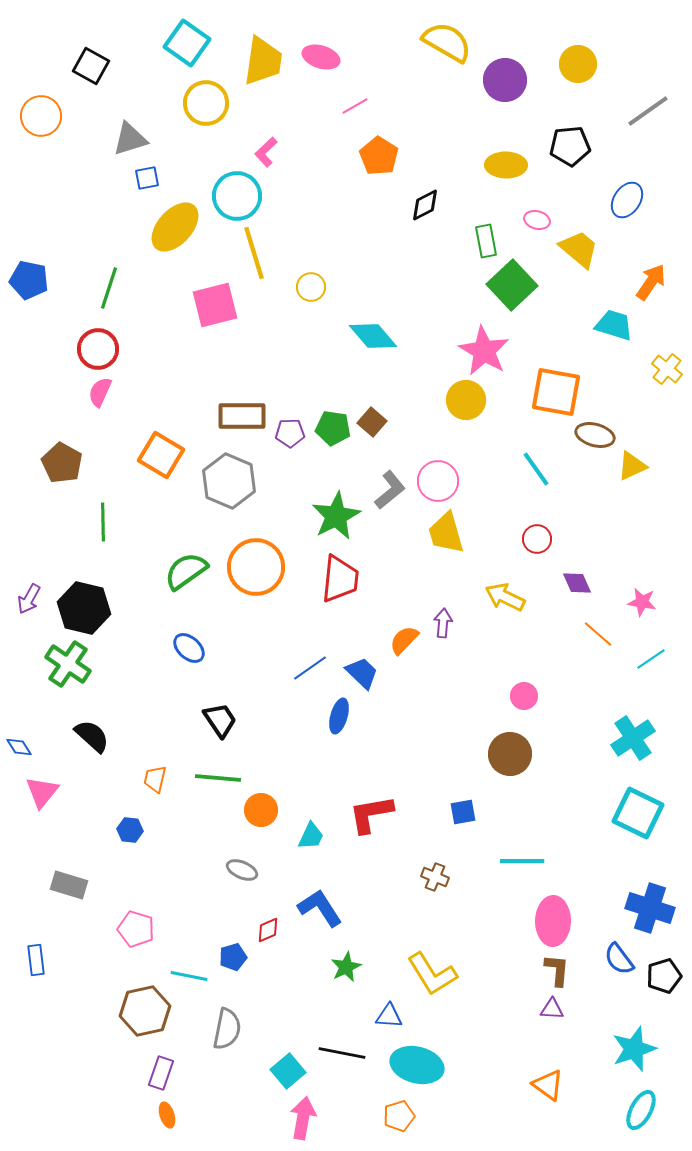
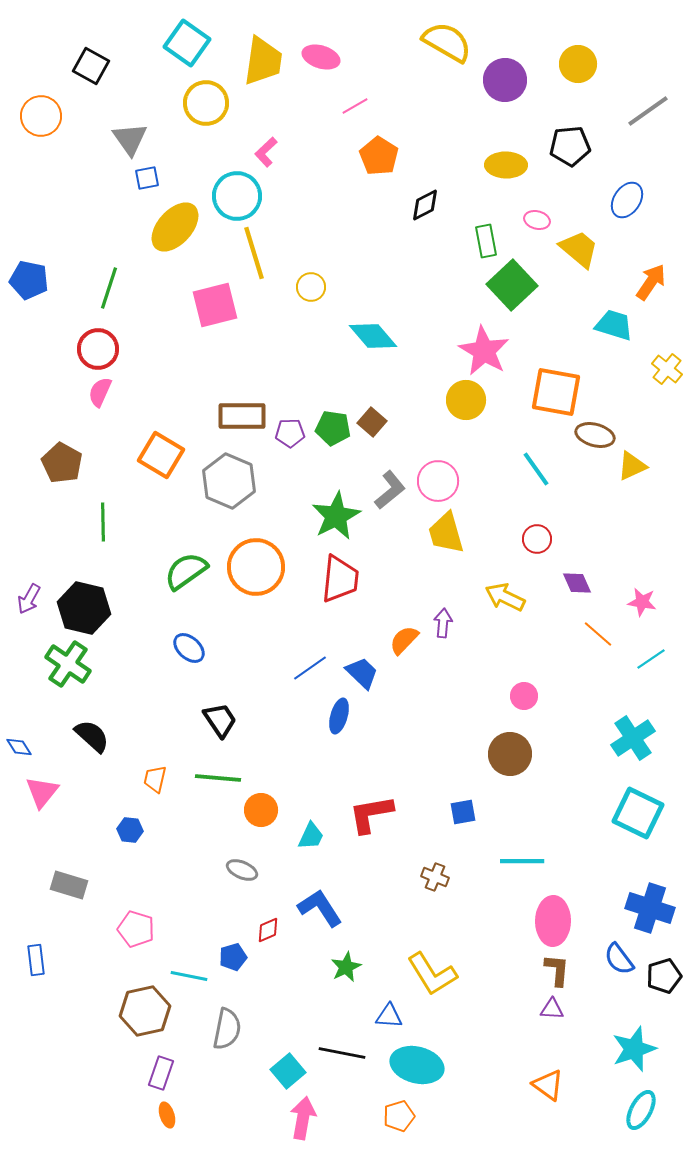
gray triangle at (130, 139): rotated 48 degrees counterclockwise
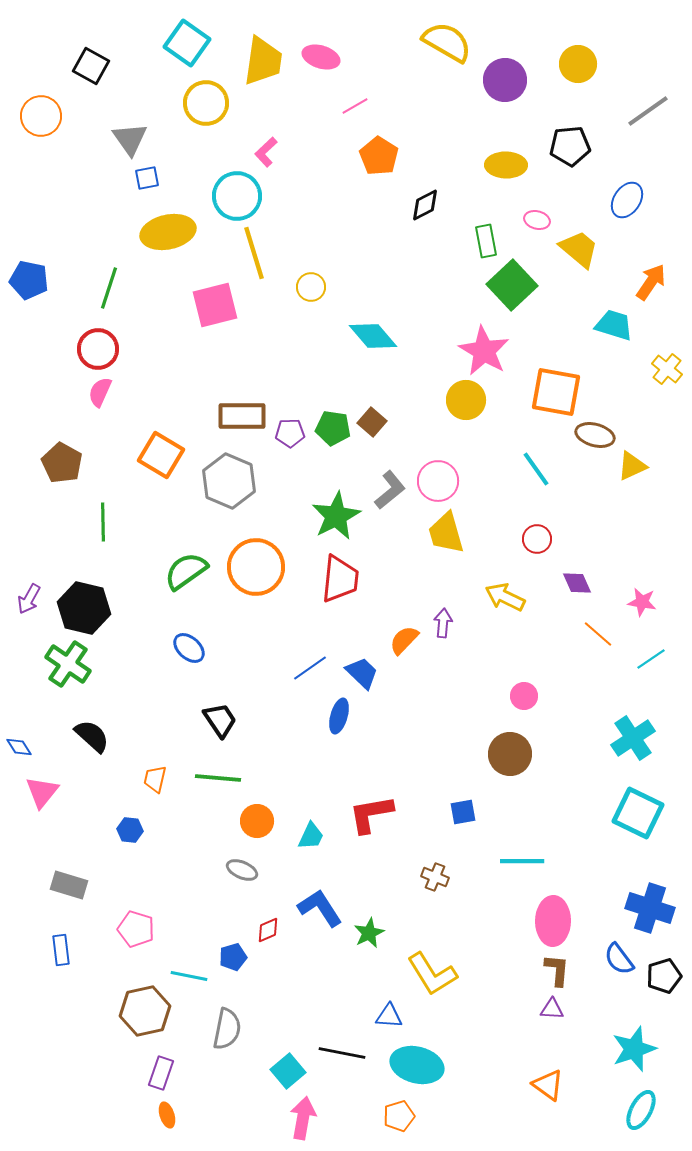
yellow ellipse at (175, 227): moved 7 px left, 5 px down; rotated 36 degrees clockwise
orange circle at (261, 810): moved 4 px left, 11 px down
blue rectangle at (36, 960): moved 25 px right, 10 px up
green star at (346, 967): moved 23 px right, 34 px up
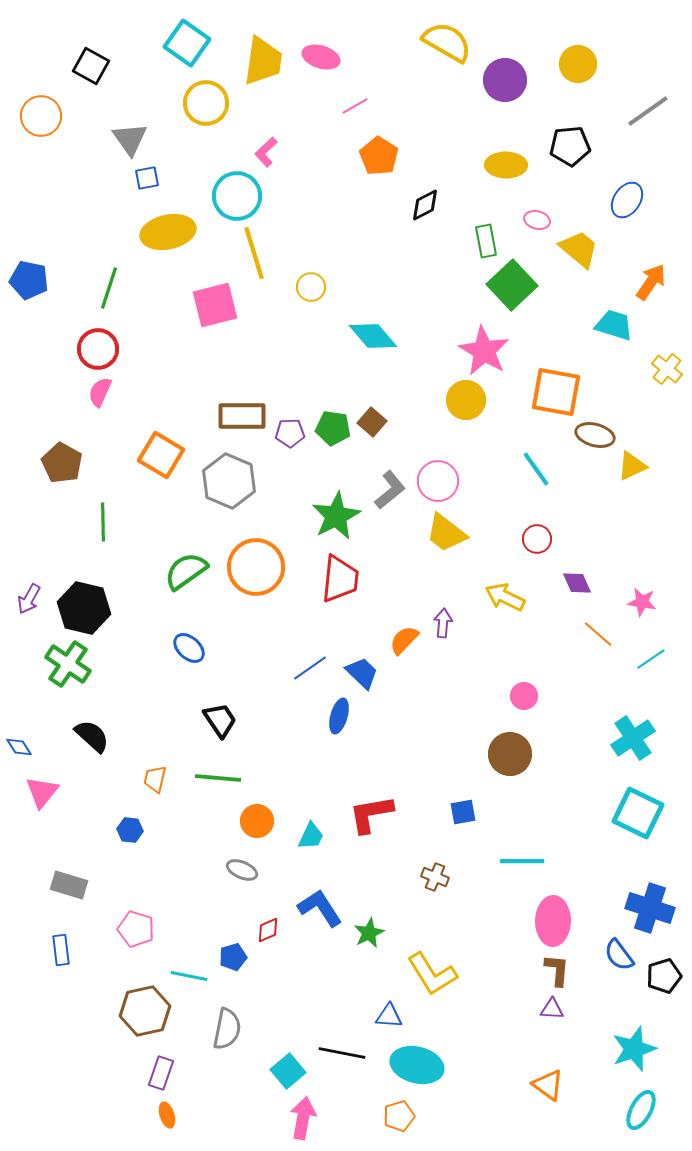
yellow trapezoid at (446, 533): rotated 36 degrees counterclockwise
blue semicircle at (619, 959): moved 4 px up
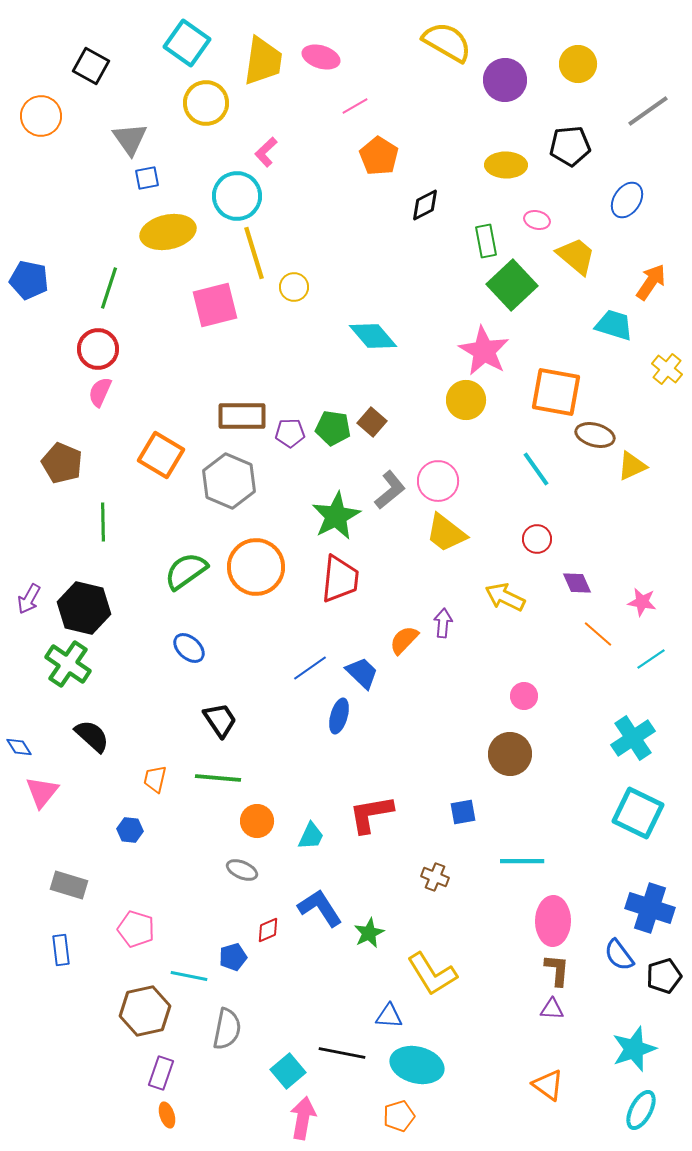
yellow trapezoid at (579, 249): moved 3 px left, 7 px down
yellow circle at (311, 287): moved 17 px left
brown pentagon at (62, 463): rotated 6 degrees counterclockwise
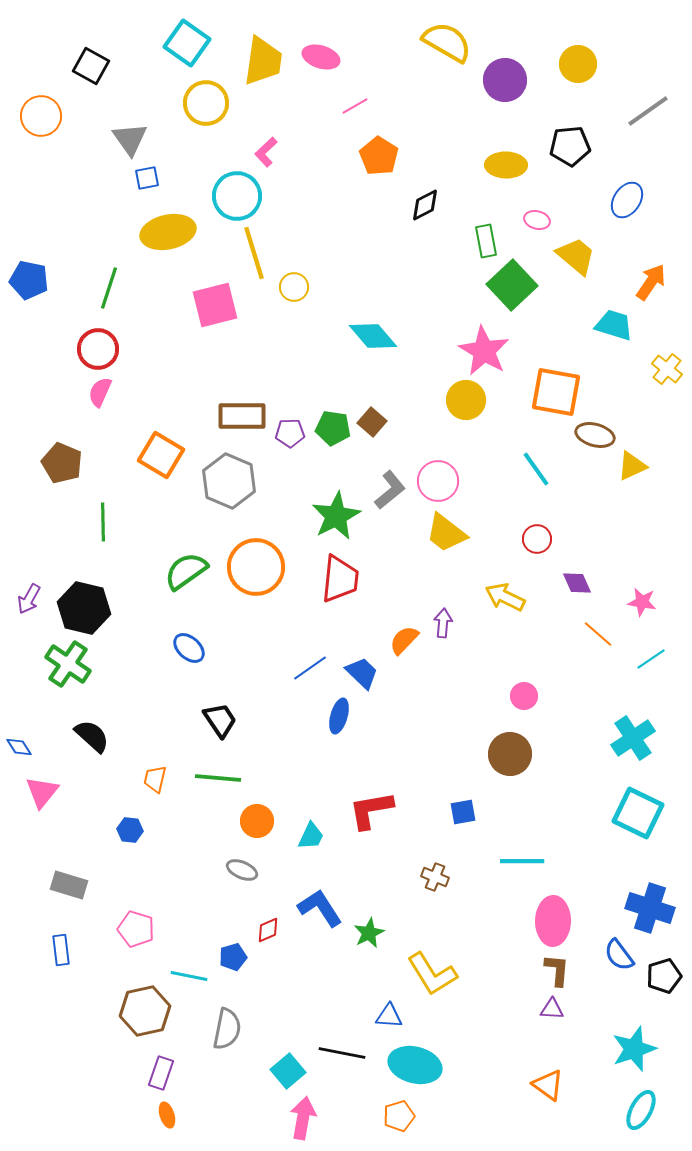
red L-shape at (371, 814): moved 4 px up
cyan ellipse at (417, 1065): moved 2 px left
